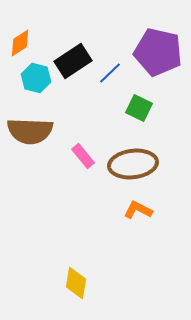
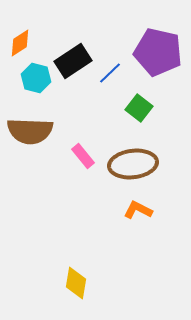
green square: rotated 12 degrees clockwise
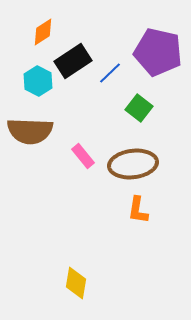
orange diamond: moved 23 px right, 11 px up
cyan hexagon: moved 2 px right, 3 px down; rotated 12 degrees clockwise
orange L-shape: rotated 108 degrees counterclockwise
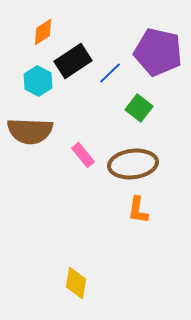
pink rectangle: moved 1 px up
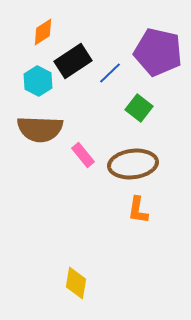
brown semicircle: moved 10 px right, 2 px up
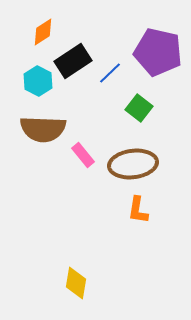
brown semicircle: moved 3 px right
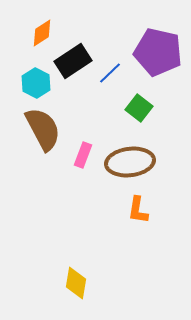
orange diamond: moved 1 px left, 1 px down
cyan hexagon: moved 2 px left, 2 px down
brown semicircle: rotated 120 degrees counterclockwise
pink rectangle: rotated 60 degrees clockwise
brown ellipse: moved 3 px left, 2 px up
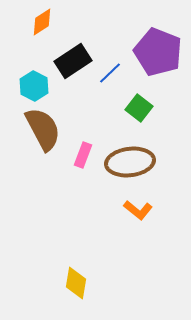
orange diamond: moved 11 px up
purple pentagon: rotated 9 degrees clockwise
cyan hexagon: moved 2 px left, 3 px down
orange L-shape: rotated 60 degrees counterclockwise
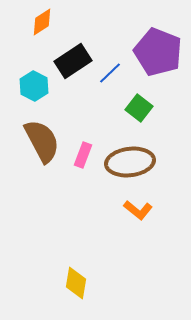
brown semicircle: moved 1 px left, 12 px down
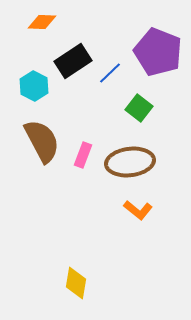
orange diamond: rotated 36 degrees clockwise
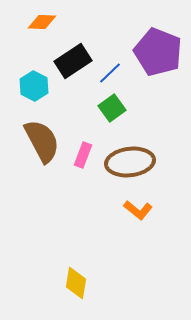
green square: moved 27 px left; rotated 16 degrees clockwise
